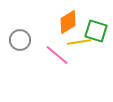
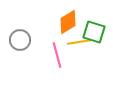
green square: moved 2 px left, 1 px down
pink line: rotated 35 degrees clockwise
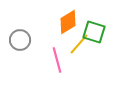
yellow line: moved 2 px down; rotated 40 degrees counterclockwise
pink line: moved 5 px down
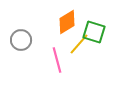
orange diamond: moved 1 px left
gray circle: moved 1 px right
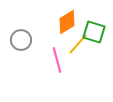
yellow line: moved 1 px left
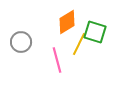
green square: moved 1 px right
gray circle: moved 2 px down
yellow line: moved 1 px right; rotated 15 degrees counterclockwise
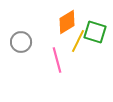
yellow line: moved 1 px left, 3 px up
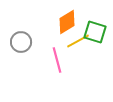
yellow line: rotated 35 degrees clockwise
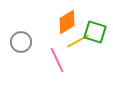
pink line: rotated 10 degrees counterclockwise
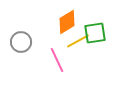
green square: moved 1 px down; rotated 25 degrees counterclockwise
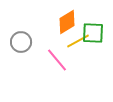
green square: moved 2 px left; rotated 10 degrees clockwise
pink line: rotated 15 degrees counterclockwise
